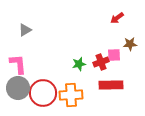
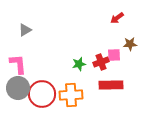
red circle: moved 1 px left, 1 px down
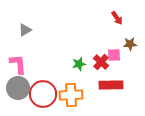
red arrow: rotated 88 degrees counterclockwise
red cross: rotated 28 degrees counterclockwise
red circle: moved 1 px right
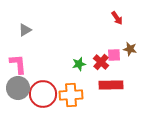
brown star: moved 5 px down; rotated 16 degrees clockwise
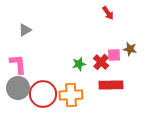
red arrow: moved 9 px left, 5 px up
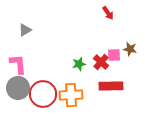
red rectangle: moved 1 px down
